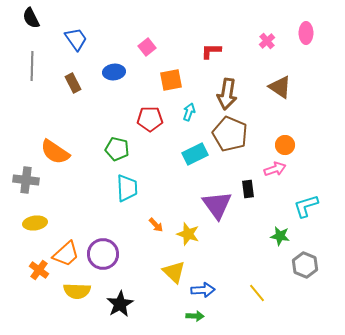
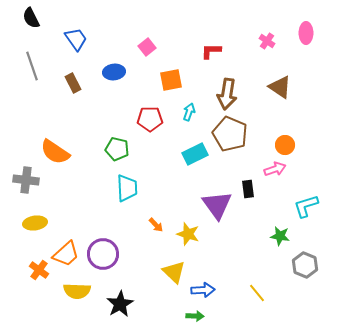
pink cross: rotated 14 degrees counterclockwise
gray line: rotated 20 degrees counterclockwise
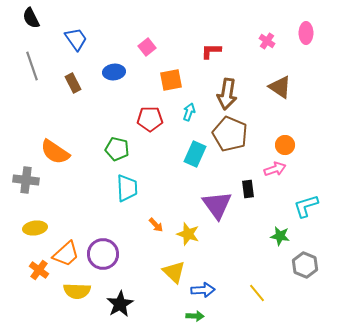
cyan rectangle: rotated 40 degrees counterclockwise
yellow ellipse: moved 5 px down
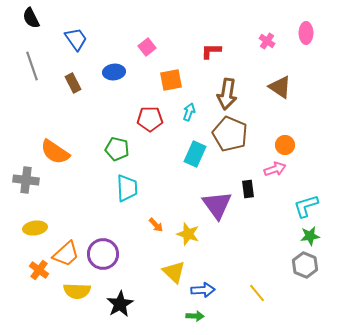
green star: moved 30 px right; rotated 18 degrees counterclockwise
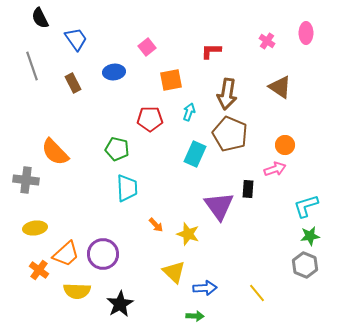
black semicircle: moved 9 px right
orange semicircle: rotated 12 degrees clockwise
black rectangle: rotated 12 degrees clockwise
purple triangle: moved 2 px right, 1 px down
blue arrow: moved 2 px right, 2 px up
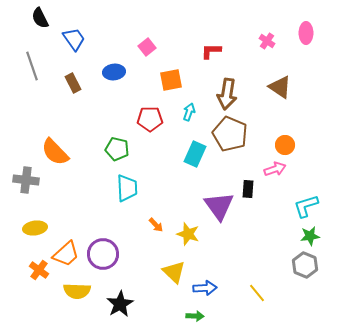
blue trapezoid: moved 2 px left
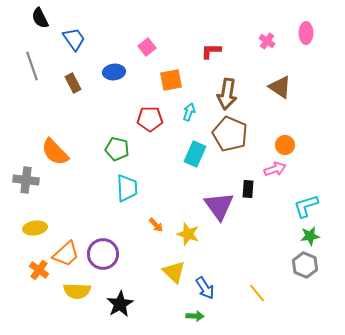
blue arrow: rotated 60 degrees clockwise
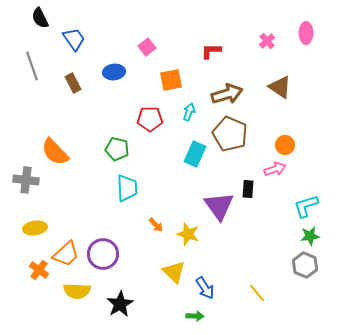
pink cross: rotated 14 degrees clockwise
brown arrow: rotated 116 degrees counterclockwise
